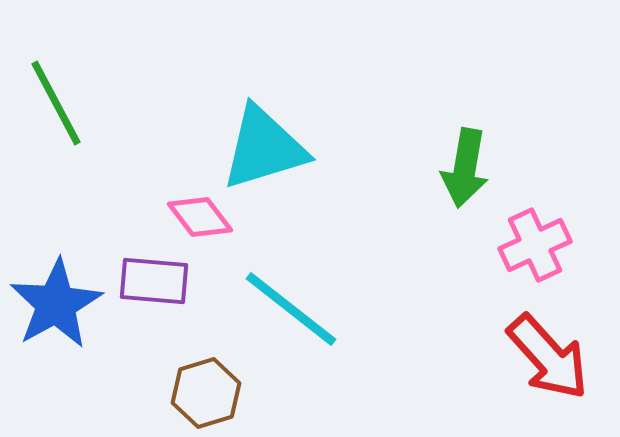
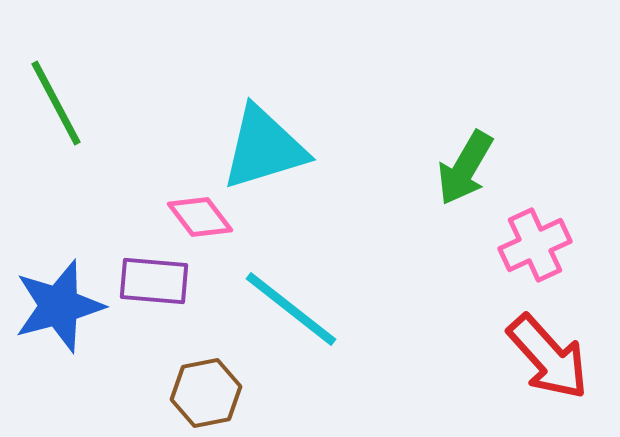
green arrow: rotated 20 degrees clockwise
blue star: moved 3 px right, 2 px down; rotated 14 degrees clockwise
brown hexagon: rotated 6 degrees clockwise
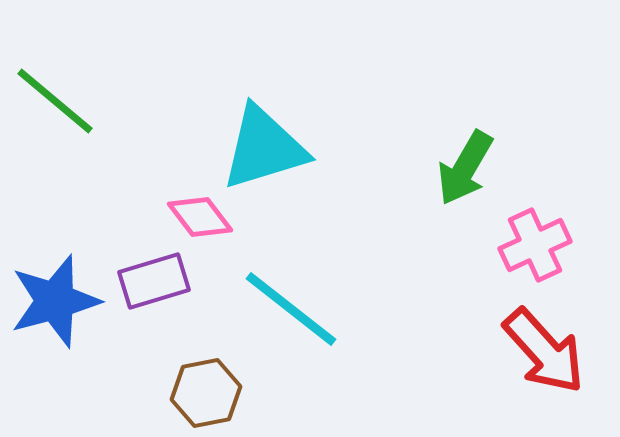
green line: moved 1 px left, 2 px up; rotated 22 degrees counterclockwise
purple rectangle: rotated 22 degrees counterclockwise
blue star: moved 4 px left, 5 px up
red arrow: moved 4 px left, 6 px up
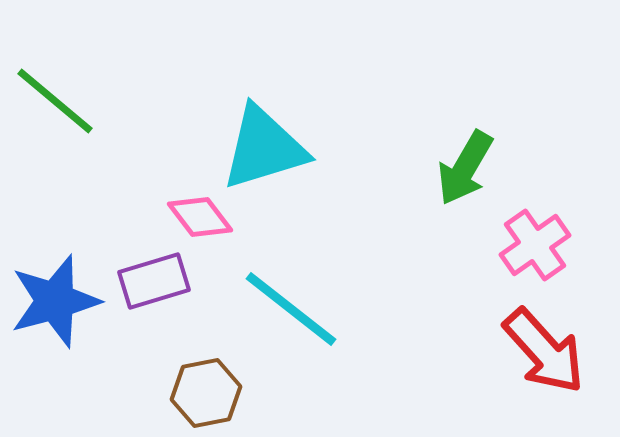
pink cross: rotated 10 degrees counterclockwise
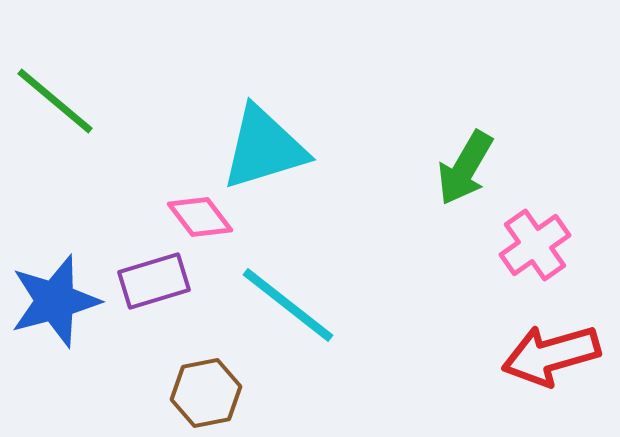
cyan line: moved 3 px left, 4 px up
red arrow: moved 7 px right, 4 px down; rotated 116 degrees clockwise
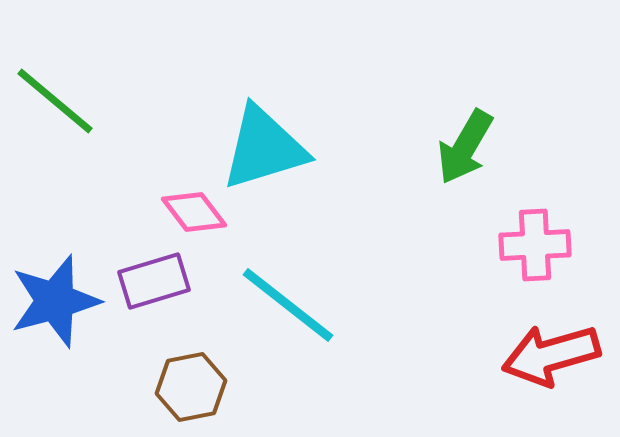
green arrow: moved 21 px up
pink diamond: moved 6 px left, 5 px up
pink cross: rotated 32 degrees clockwise
brown hexagon: moved 15 px left, 6 px up
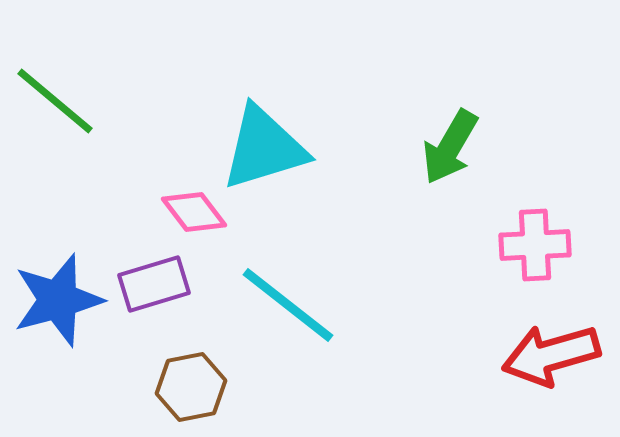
green arrow: moved 15 px left
purple rectangle: moved 3 px down
blue star: moved 3 px right, 1 px up
